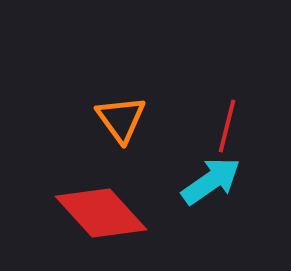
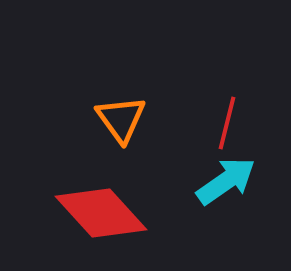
red line: moved 3 px up
cyan arrow: moved 15 px right
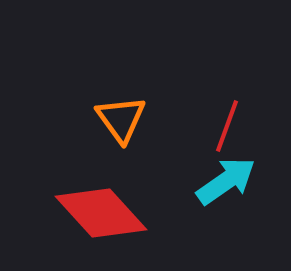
red line: moved 3 px down; rotated 6 degrees clockwise
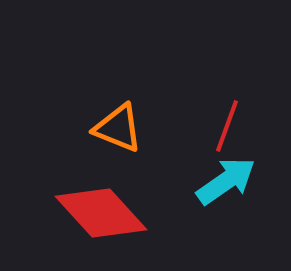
orange triangle: moved 3 px left, 9 px down; rotated 32 degrees counterclockwise
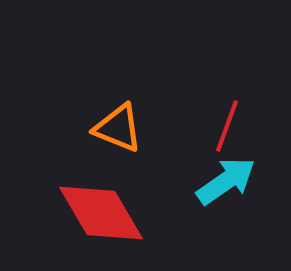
red diamond: rotated 12 degrees clockwise
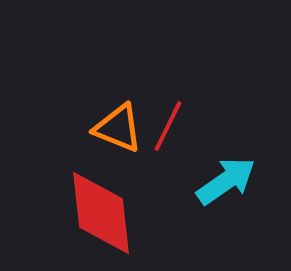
red line: moved 59 px left; rotated 6 degrees clockwise
red diamond: rotated 24 degrees clockwise
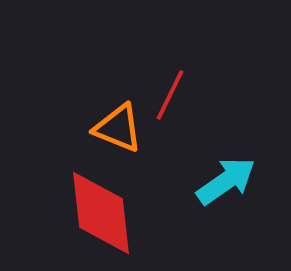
red line: moved 2 px right, 31 px up
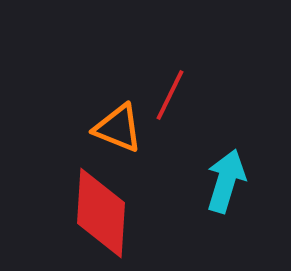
cyan arrow: rotated 38 degrees counterclockwise
red diamond: rotated 10 degrees clockwise
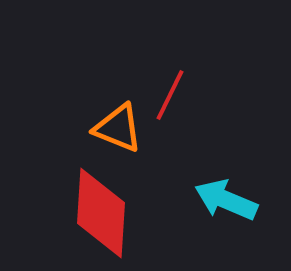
cyan arrow: moved 19 px down; rotated 84 degrees counterclockwise
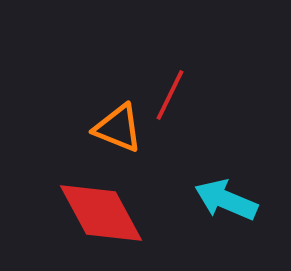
red diamond: rotated 32 degrees counterclockwise
